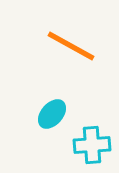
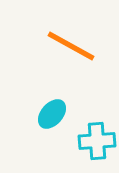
cyan cross: moved 5 px right, 4 px up
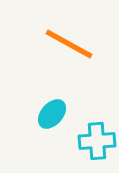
orange line: moved 2 px left, 2 px up
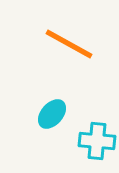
cyan cross: rotated 9 degrees clockwise
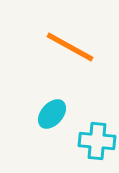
orange line: moved 1 px right, 3 px down
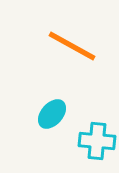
orange line: moved 2 px right, 1 px up
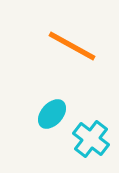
cyan cross: moved 6 px left, 2 px up; rotated 33 degrees clockwise
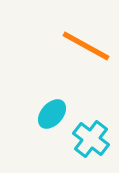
orange line: moved 14 px right
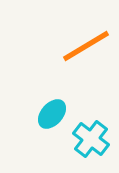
orange line: rotated 60 degrees counterclockwise
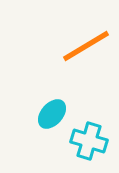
cyan cross: moved 2 px left, 2 px down; rotated 21 degrees counterclockwise
